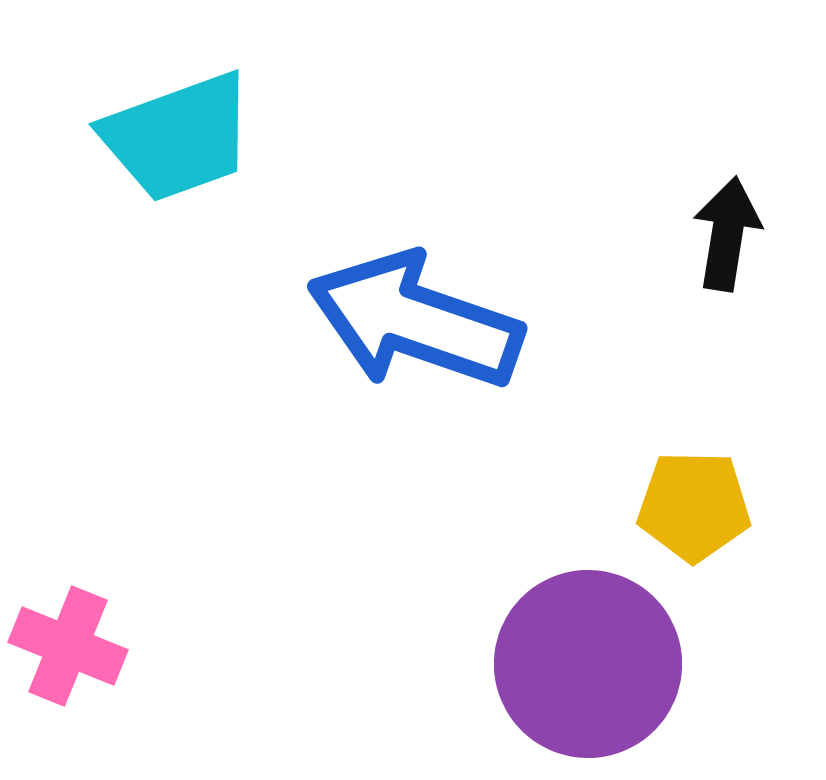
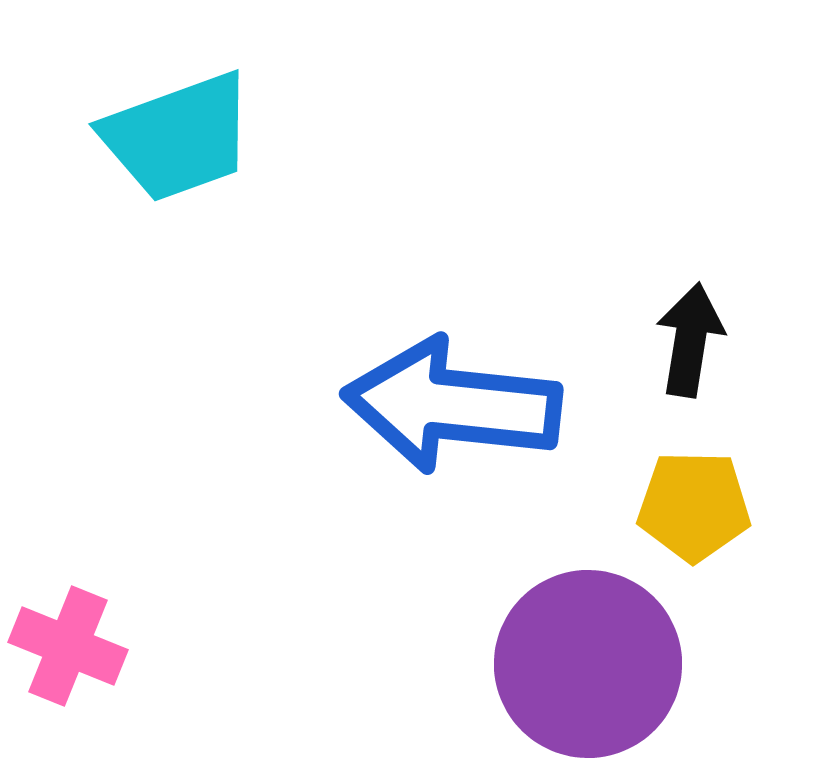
black arrow: moved 37 px left, 106 px down
blue arrow: moved 37 px right, 84 px down; rotated 13 degrees counterclockwise
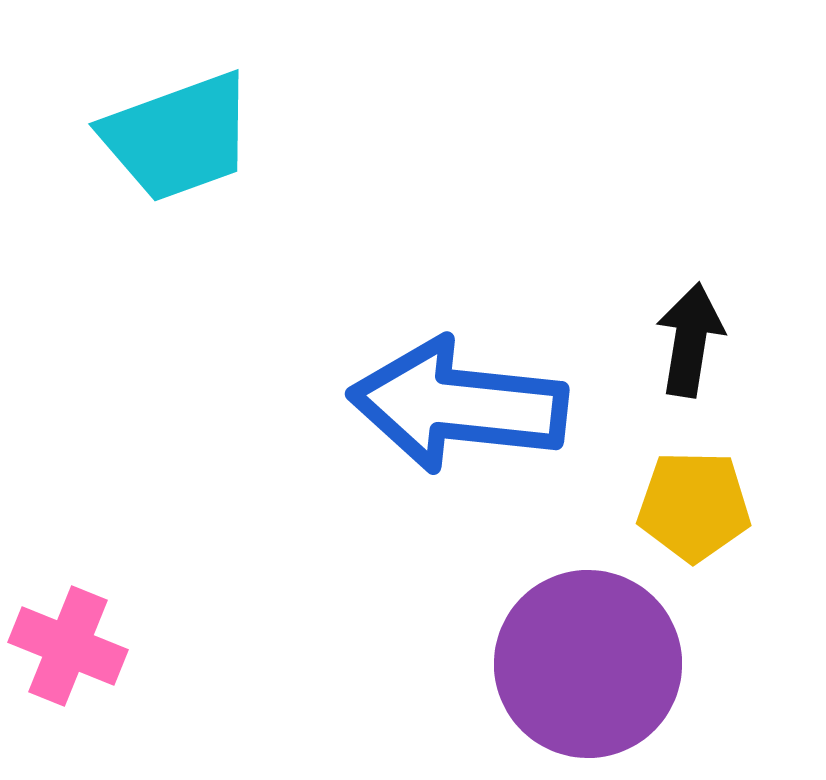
blue arrow: moved 6 px right
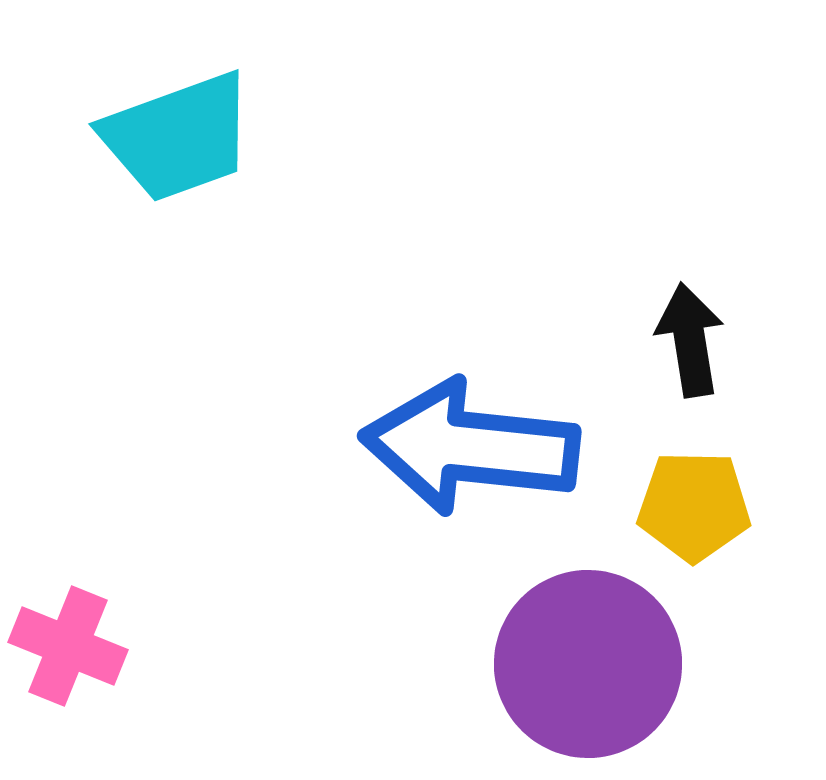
black arrow: rotated 18 degrees counterclockwise
blue arrow: moved 12 px right, 42 px down
